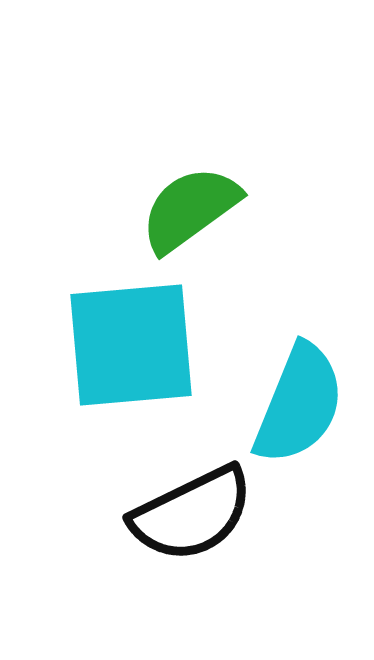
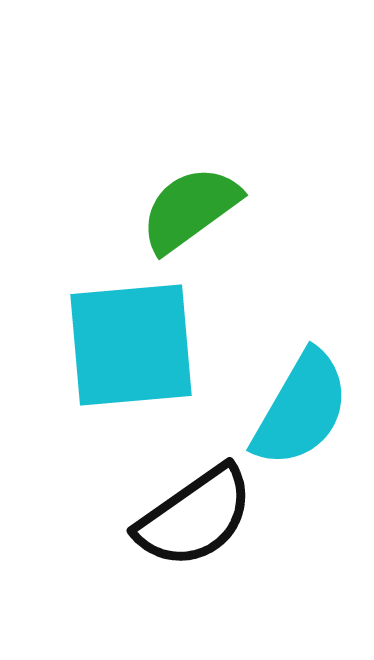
cyan semicircle: moved 2 px right, 5 px down; rotated 8 degrees clockwise
black semicircle: moved 3 px right, 3 px down; rotated 9 degrees counterclockwise
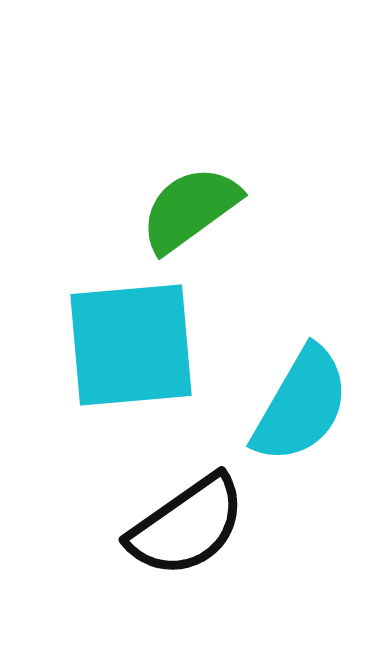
cyan semicircle: moved 4 px up
black semicircle: moved 8 px left, 9 px down
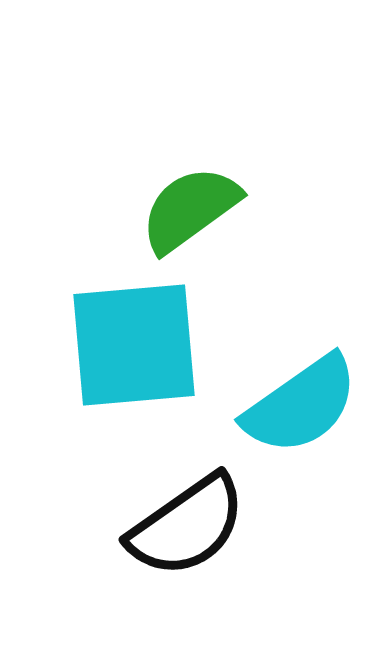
cyan square: moved 3 px right
cyan semicircle: rotated 25 degrees clockwise
